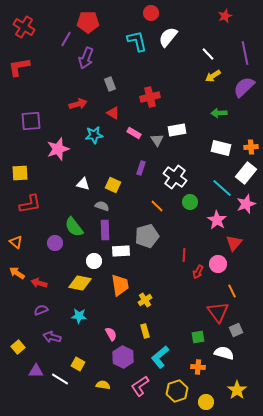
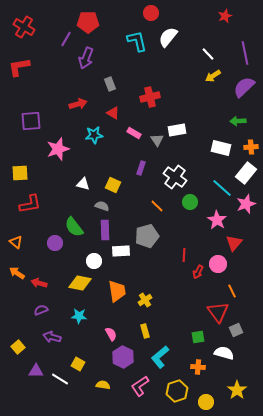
green arrow at (219, 113): moved 19 px right, 8 px down
orange trapezoid at (120, 285): moved 3 px left, 6 px down
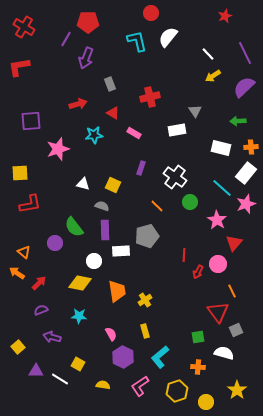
purple line at (245, 53): rotated 15 degrees counterclockwise
gray triangle at (157, 140): moved 38 px right, 29 px up
orange triangle at (16, 242): moved 8 px right, 10 px down
red arrow at (39, 283): rotated 119 degrees clockwise
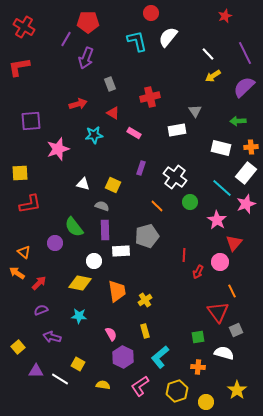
pink circle at (218, 264): moved 2 px right, 2 px up
